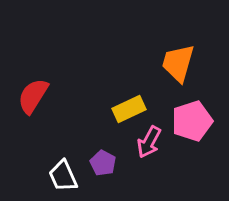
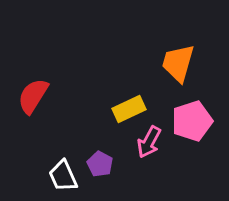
purple pentagon: moved 3 px left, 1 px down
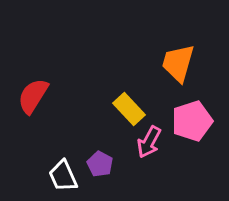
yellow rectangle: rotated 72 degrees clockwise
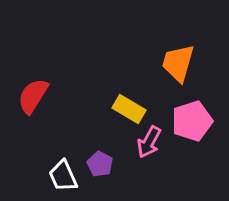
yellow rectangle: rotated 16 degrees counterclockwise
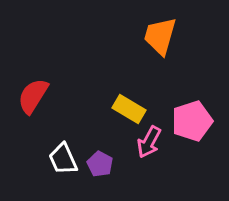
orange trapezoid: moved 18 px left, 27 px up
white trapezoid: moved 17 px up
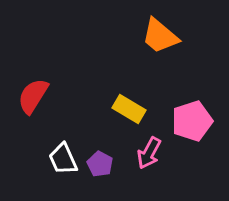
orange trapezoid: rotated 66 degrees counterclockwise
pink arrow: moved 11 px down
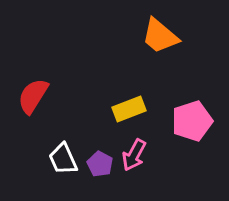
yellow rectangle: rotated 52 degrees counterclockwise
pink arrow: moved 15 px left, 2 px down
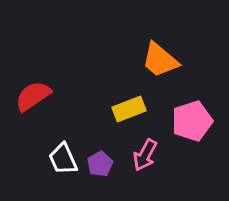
orange trapezoid: moved 24 px down
red semicircle: rotated 24 degrees clockwise
pink arrow: moved 11 px right
purple pentagon: rotated 15 degrees clockwise
